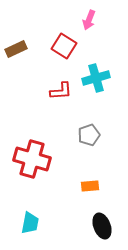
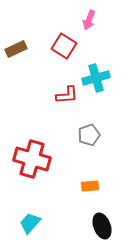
red L-shape: moved 6 px right, 4 px down
cyan trapezoid: rotated 150 degrees counterclockwise
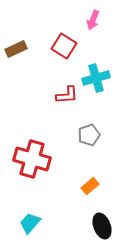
pink arrow: moved 4 px right
orange rectangle: rotated 36 degrees counterclockwise
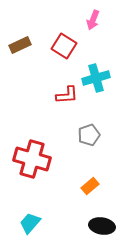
brown rectangle: moved 4 px right, 4 px up
black ellipse: rotated 60 degrees counterclockwise
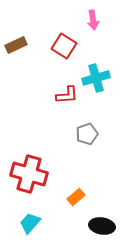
pink arrow: rotated 30 degrees counterclockwise
brown rectangle: moved 4 px left
gray pentagon: moved 2 px left, 1 px up
red cross: moved 3 px left, 15 px down
orange rectangle: moved 14 px left, 11 px down
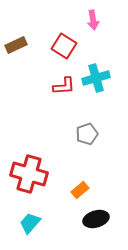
red L-shape: moved 3 px left, 9 px up
orange rectangle: moved 4 px right, 7 px up
black ellipse: moved 6 px left, 7 px up; rotated 25 degrees counterclockwise
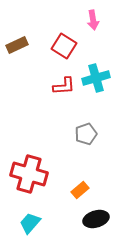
brown rectangle: moved 1 px right
gray pentagon: moved 1 px left
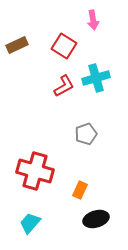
red L-shape: rotated 25 degrees counterclockwise
red cross: moved 6 px right, 3 px up
orange rectangle: rotated 24 degrees counterclockwise
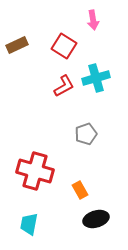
orange rectangle: rotated 54 degrees counterclockwise
cyan trapezoid: moved 1 px left, 1 px down; rotated 30 degrees counterclockwise
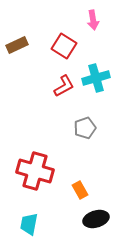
gray pentagon: moved 1 px left, 6 px up
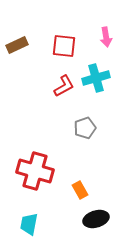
pink arrow: moved 13 px right, 17 px down
red square: rotated 25 degrees counterclockwise
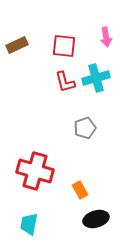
red L-shape: moved 1 px right, 4 px up; rotated 105 degrees clockwise
